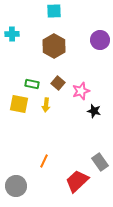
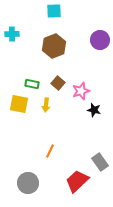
brown hexagon: rotated 10 degrees clockwise
black star: moved 1 px up
orange line: moved 6 px right, 10 px up
gray circle: moved 12 px right, 3 px up
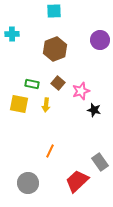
brown hexagon: moved 1 px right, 3 px down
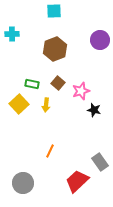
yellow square: rotated 36 degrees clockwise
gray circle: moved 5 px left
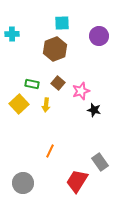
cyan square: moved 8 px right, 12 px down
purple circle: moved 1 px left, 4 px up
red trapezoid: rotated 15 degrees counterclockwise
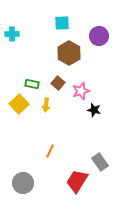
brown hexagon: moved 14 px right, 4 px down; rotated 10 degrees counterclockwise
